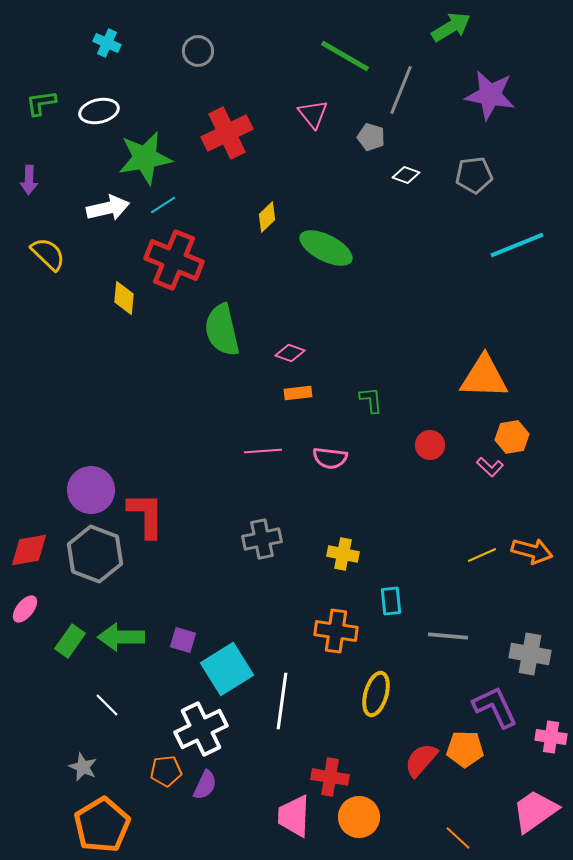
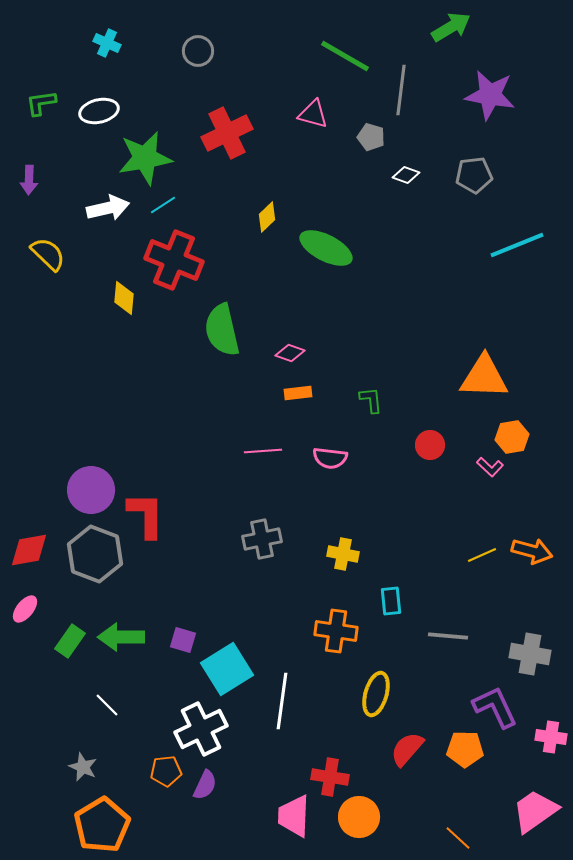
gray line at (401, 90): rotated 15 degrees counterclockwise
pink triangle at (313, 114): rotated 36 degrees counterclockwise
red semicircle at (421, 760): moved 14 px left, 11 px up
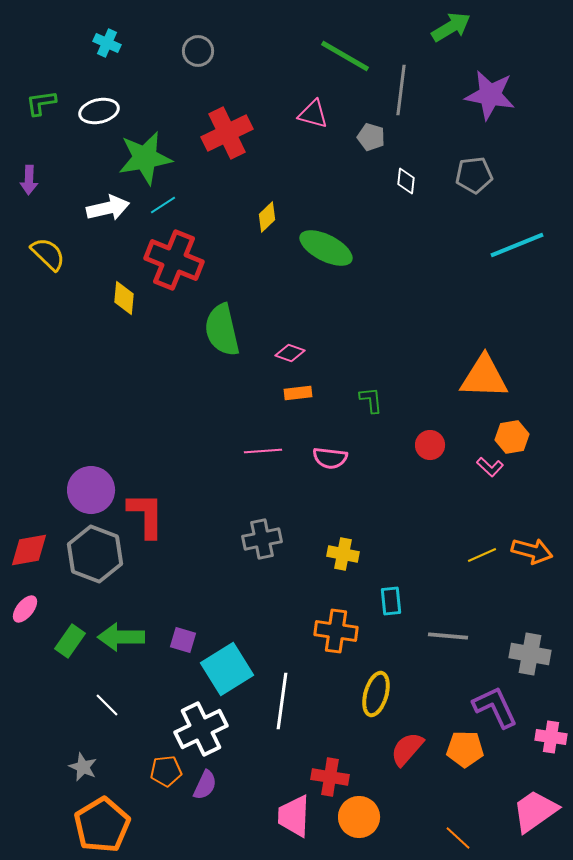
white diamond at (406, 175): moved 6 px down; rotated 76 degrees clockwise
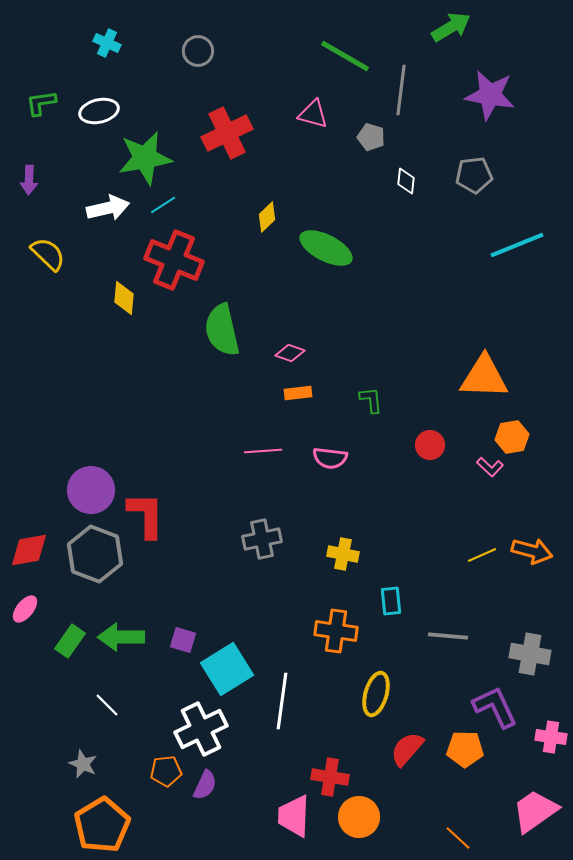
gray star at (83, 767): moved 3 px up
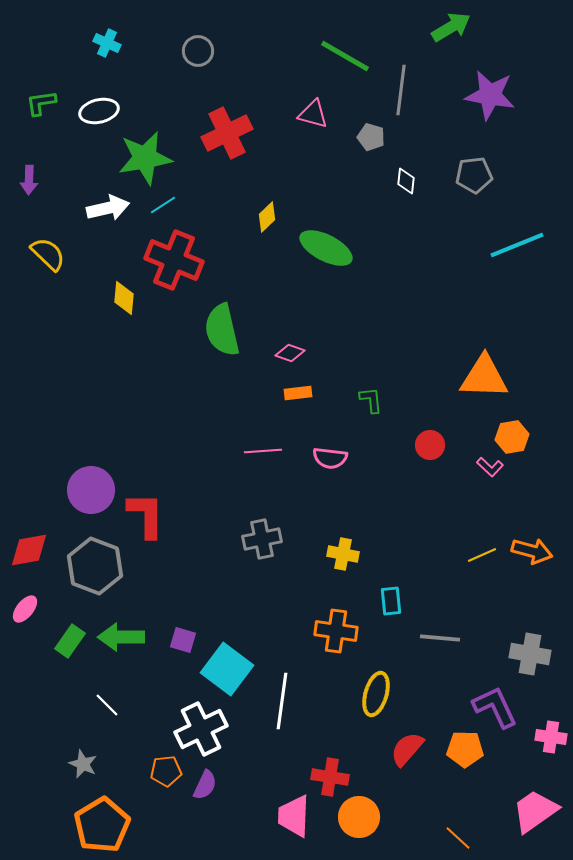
gray hexagon at (95, 554): moved 12 px down
gray line at (448, 636): moved 8 px left, 2 px down
cyan square at (227, 669): rotated 21 degrees counterclockwise
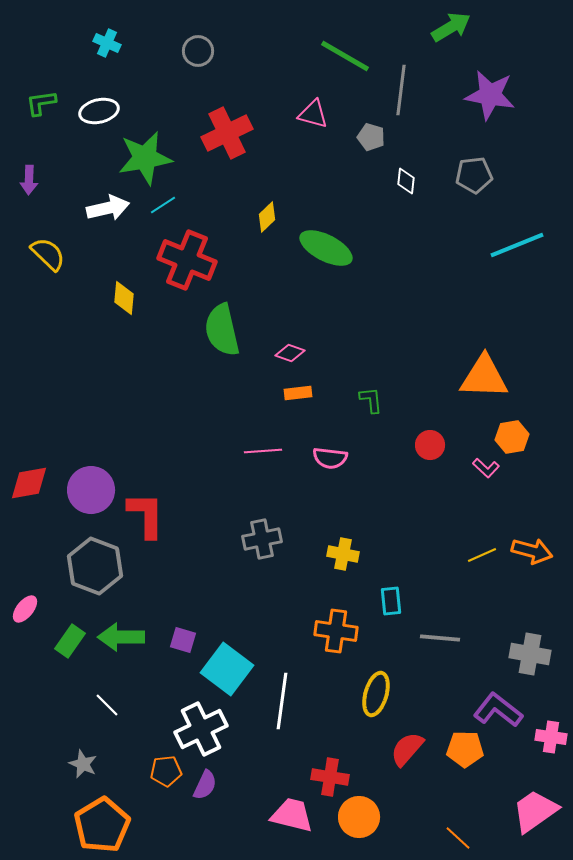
red cross at (174, 260): moved 13 px right
pink L-shape at (490, 467): moved 4 px left, 1 px down
red diamond at (29, 550): moved 67 px up
purple L-shape at (495, 707): moved 3 px right, 3 px down; rotated 27 degrees counterclockwise
pink trapezoid at (294, 816): moved 2 px left, 1 px up; rotated 102 degrees clockwise
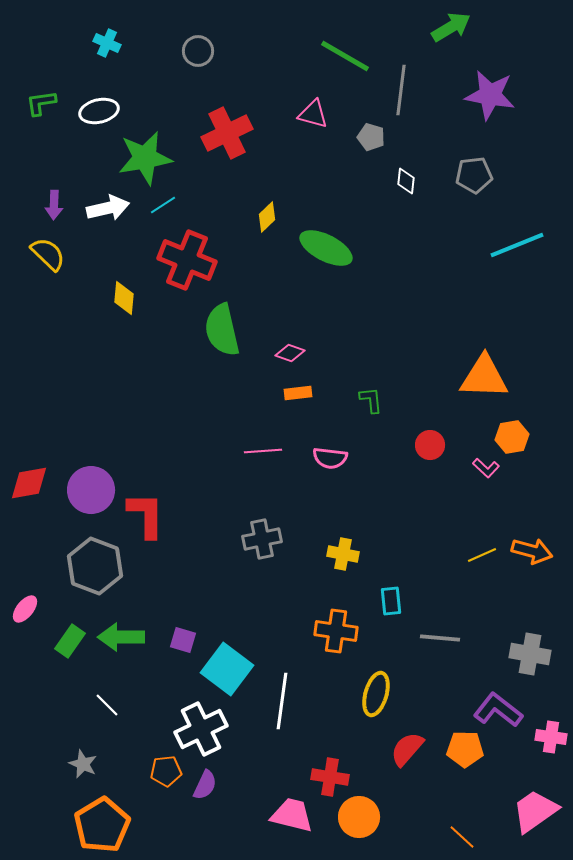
purple arrow at (29, 180): moved 25 px right, 25 px down
orange line at (458, 838): moved 4 px right, 1 px up
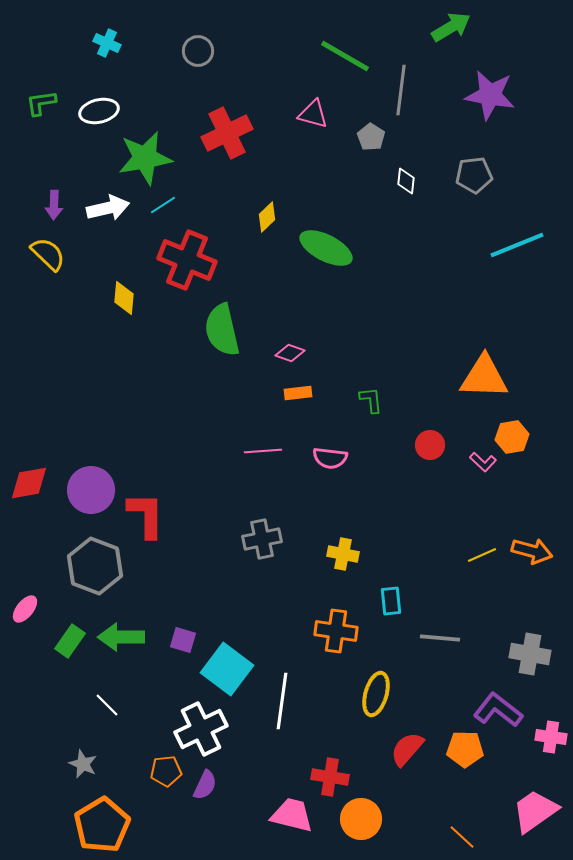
gray pentagon at (371, 137): rotated 16 degrees clockwise
pink L-shape at (486, 468): moved 3 px left, 6 px up
orange circle at (359, 817): moved 2 px right, 2 px down
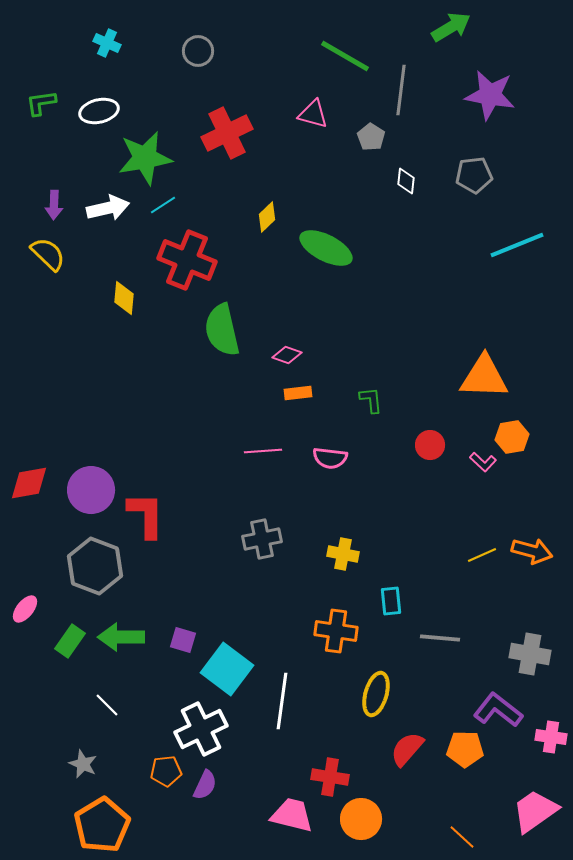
pink diamond at (290, 353): moved 3 px left, 2 px down
